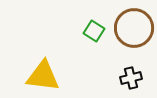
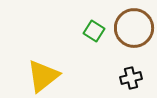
yellow triangle: rotated 45 degrees counterclockwise
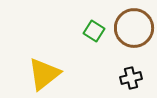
yellow triangle: moved 1 px right, 2 px up
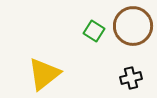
brown circle: moved 1 px left, 2 px up
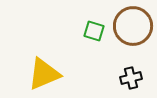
green square: rotated 15 degrees counterclockwise
yellow triangle: rotated 15 degrees clockwise
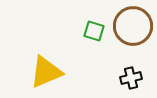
yellow triangle: moved 2 px right, 2 px up
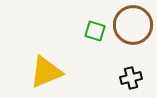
brown circle: moved 1 px up
green square: moved 1 px right
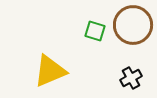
yellow triangle: moved 4 px right, 1 px up
black cross: rotated 15 degrees counterclockwise
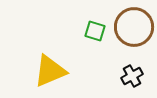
brown circle: moved 1 px right, 2 px down
black cross: moved 1 px right, 2 px up
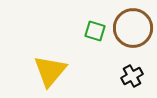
brown circle: moved 1 px left, 1 px down
yellow triangle: rotated 27 degrees counterclockwise
